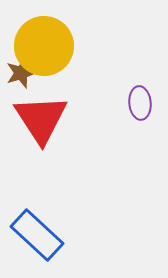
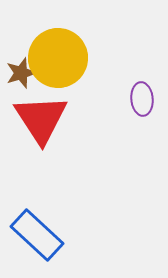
yellow circle: moved 14 px right, 12 px down
purple ellipse: moved 2 px right, 4 px up
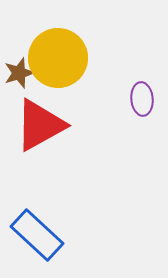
brown star: moved 2 px left
red triangle: moved 1 px left, 6 px down; rotated 34 degrees clockwise
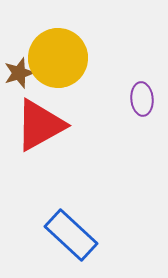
blue rectangle: moved 34 px right
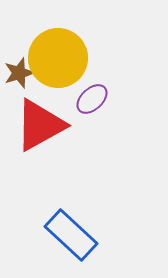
purple ellipse: moved 50 px left; rotated 52 degrees clockwise
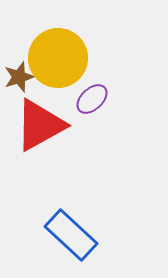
brown star: moved 4 px down
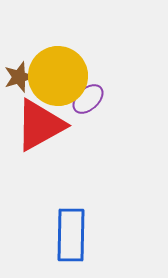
yellow circle: moved 18 px down
purple ellipse: moved 4 px left
blue rectangle: rotated 48 degrees clockwise
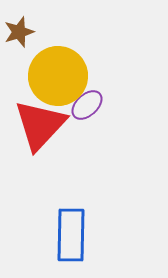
brown star: moved 45 px up
purple ellipse: moved 1 px left, 6 px down
red triangle: rotated 18 degrees counterclockwise
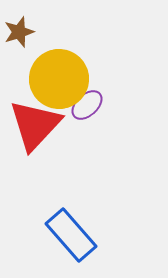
yellow circle: moved 1 px right, 3 px down
red triangle: moved 5 px left
blue rectangle: rotated 42 degrees counterclockwise
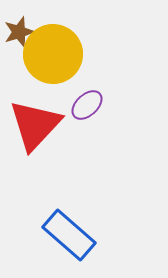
yellow circle: moved 6 px left, 25 px up
blue rectangle: moved 2 px left; rotated 8 degrees counterclockwise
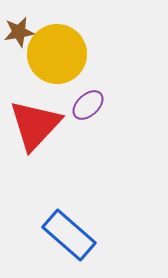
brown star: rotated 8 degrees clockwise
yellow circle: moved 4 px right
purple ellipse: moved 1 px right
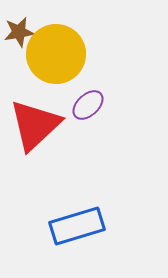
yellow circle: moved 1 px left
red triangle: rotated 4 degrees clockwise
blue rectangle: moved 8 px right, 9 px up; rotated 58 degrees counterclockwise
